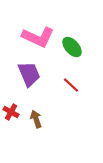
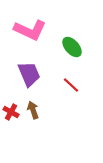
pink L-shape: moved 8 px left, 7 px up
brown arrow: moved 3 px left, 9 px up
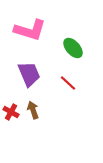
pink L-shape: rotated 8 degrees counterclockwise
green ellipse: moved 1 px right, 1 px down
red line: moved 3 px left, 2 px up
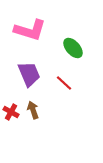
red line: moved 4 px left
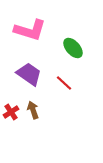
purple trapezoid: rotated 32 degrees counterclockwise
red cross: rotated 28 degrees clockwise
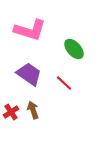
green ellipse: moved 1 px right, 1 px down
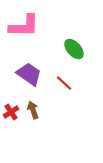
pink L-shape: moved 6 px left, 4 px up; rotated 16 degrees counterclockwise
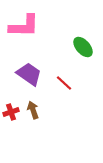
green ellipse: moved 9 px right, 2 px up
red cross: rotated 14 degrees clockwise
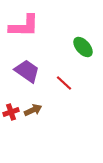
purple trapezoid: moved 2 px left, 3 px up
brown arrow: rotated 84 degrees clockwise
